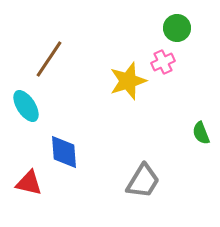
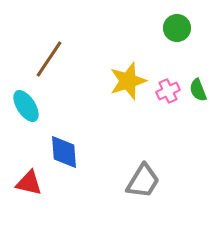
pink cross: moved 5 px right, 29 px down
green semicircle: moved 3 px left, 43 px up
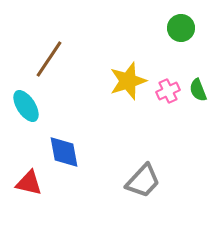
green circle: moved 4 px right
blue diamond: rotated 6 degrees counterclockwise
gray trapezoid: rotated 12 degrees clockwise
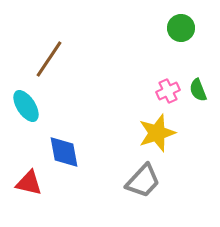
yellow star: moved 29 px right, 52 px down
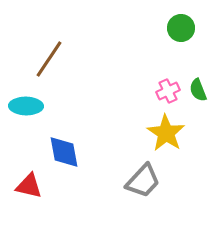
cyan ellipse: rotated 56 degrees counterclockwise
yellow star: moved 9 px right; rotated 21 degrees counterclockwise
red triangle: moved 3 px down
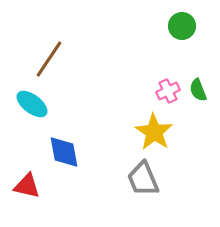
green circle: moved 1 px right, 2 px up
cyan ellipse: moved 6 px right, 2 px up; rotated 36 degrees clockwise
yellow star: moved 12 px left, 1 px up
gray trapezoid: moved 2 px up; rotated 114 degrees clockwise
red triangle: moved 2 px left
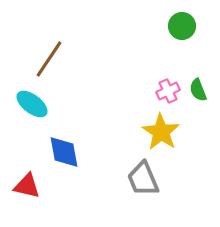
yellow star: moved 7 px right
